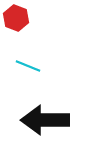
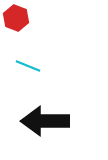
black arrow: moved 1 px down
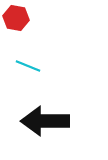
red hexagon: rotated 10 degrees counterclockwise
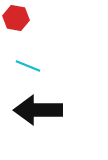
black arrow: moved 7 px left, 11 px up
